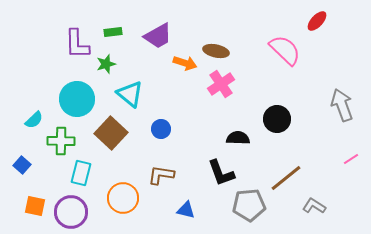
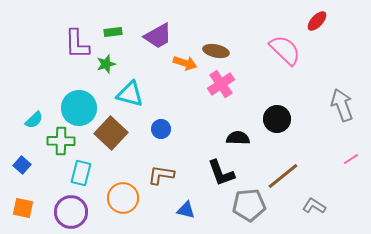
cyan triangle: rotated 24 degrees counterclockwise
cyan circle: moved 2 px right, 9 px down
brown line: moved 3 px left, 2 px up
orange square: moved 12 px left, 2 px down
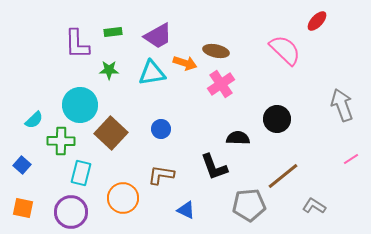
green star: moved 3 px right, 6 px down; rotated 18 degrees clockwise
cyan triangle: moved 22 px right, 21 px up; rotated 24 degrees counterclockwise
cyan circle: moved 1 px right, 3 px up
black L-shape: moved 7 px left, 6 px up
blue triangle: rotated 12 degrees clockwise
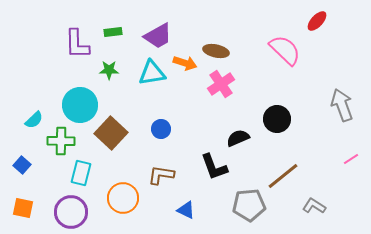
black semicircle: rotated 25 degrees counterclockwise
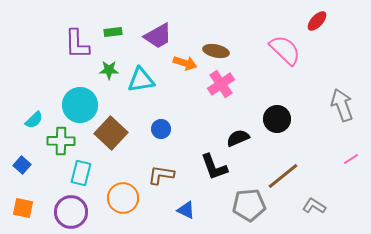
cyan triangle: moved 11 px left, 7 px down
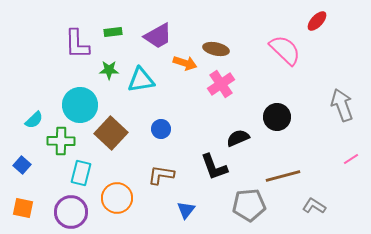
brown ellipse: moved 2 px up
black circle: moved 2 px up
brown line: rotated 24 degrees clockwise
orange circle: moved 6 px left
blue triangle: rotated 42 degrees clockwise
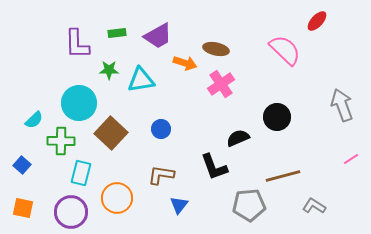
green rectangle: moved 4 px right, 1 px down
cyan circle: moved 1 px left, 2 px up
blue triangle: moved 7 px left, 5 px up
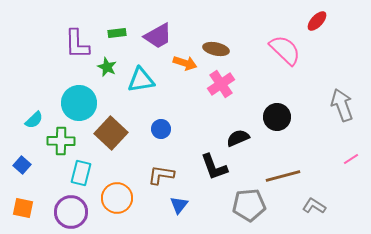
green star: moved 2 px left, 3 px up; rotated 24 degrees clockwise
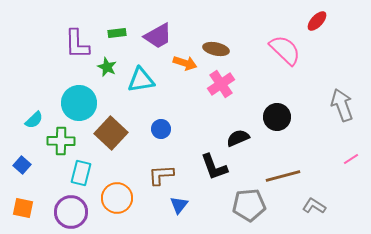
brown L-shape: rotated 12 degrees counterclockwise
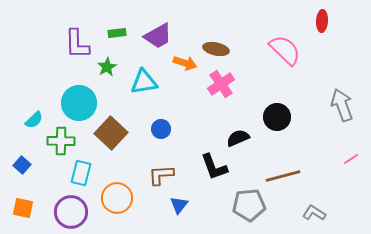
red ellipse: moved 5 px right; rotated 40 degrees counterclockwise
green star: rotated 18 degrees clockwise
cyan triangle: moved 3 px right, 2 px down
gray L-shape: moved 7 px down
